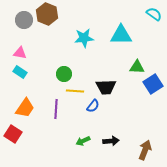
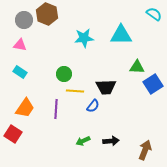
pink triangle: moved 8 px up
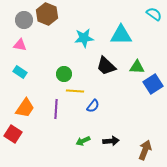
black trapezoid: moved 21 px up; rotated 45 degrees clockwise
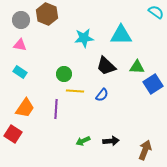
cyan semicircle: moved 2 px right, 2 px up
gray circle: moved 3 px left
blue semicircle: moved 9 px right, 11 px up
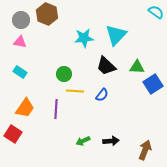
cyan triangle: moved 5 px left; rotated 45 degrees counterclockwise
pink triangle: moved 3 px up
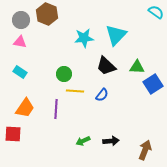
red square: rotated 30 degrees counterclockwise
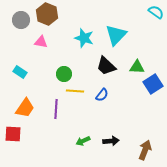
cyan star: rotated 24 degrees clockwise
pink triangle: moved 21 px right
